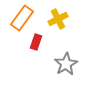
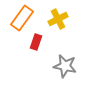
gray star: moved 1 px left, 2 px down; rotated 30 degrees counterclockwise
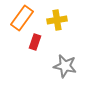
yellow cross: moved 1 px left, 1 px down; rotated 18 degrees clockwise
red rectangle: moved 1 px left
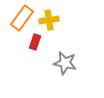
yellow cross: moved 8 px left
gray star: moved 3 px up
